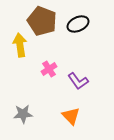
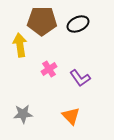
brown pentagon: rotated 20 degrees counterclockwise
purple L-shape: moved 2 px right, 3 px up
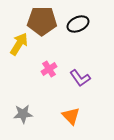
yellow arrow: moved 1 px left, 1 px up; rotated 40 degrees clockwise
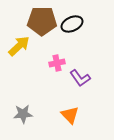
black ellipse: moved 6 px left
yellow arrow: moved 2 px down; rotated 15 degrees clockwise
pink cross: moved 8 px right, 6 px up; rotated 21 degrees clockwise
orange triangle: moved 1 px left, 1 px up
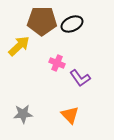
pink cross: rotated 35 degrees clockwise
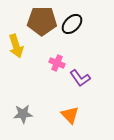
black ellipse: rotated 20 degrees counterclockwise
yellow arrow: moved 3 px left; rotated 115 degrees clockwise
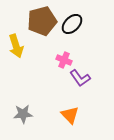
brown pentagon: rotated 16 degrees counterclockwise
pink cross: moved 7 px right, 3 px up
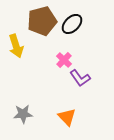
pink cross: rotated 21 degrees clockwise
orange triangle: moved 3 px left, 2 px down
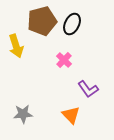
black ellipse: rotated 20 degrees counterclockwise
purple L-shape: moved 8 px right, 11 px down
orange triangle: moved 4 px right, 2 px up
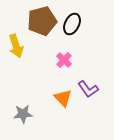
orange triangle: moved 8 px left, 17 px up
